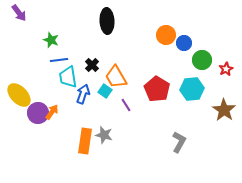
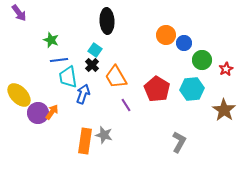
cyan square: moved 10 px left, 41 px up
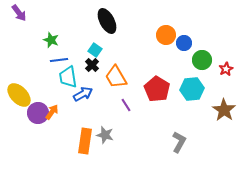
black ellipse: rotated 25 degrees counterclockwise
blue arrow: rotated 42 degrees clockwise
gray star: moved 1 px right
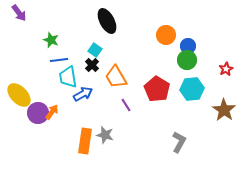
blue circle: moved 4 px right, 3 px down
green circle: moved 15 px left
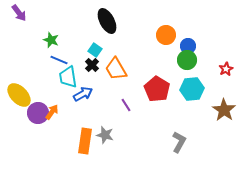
blue line: rotated 30 degrees clockwise
orange trapezoid: moved 8 px up
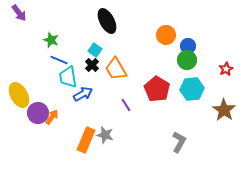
yellow ellipse: rotated 15 degrees clockwise
orange arrow: moved 5 px down
orange rectangle: moved 1 px right, 1 px up; rotated 15 degrees clockwise
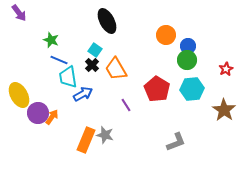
gray L-shape: moved 3 px left; rotated 40 degrees clockwise
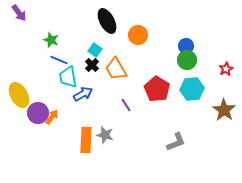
orange circle: moved 28 px left
blue circle: moved 2 px left
orange rectangle: rotated 20 degrees counterclockwise
